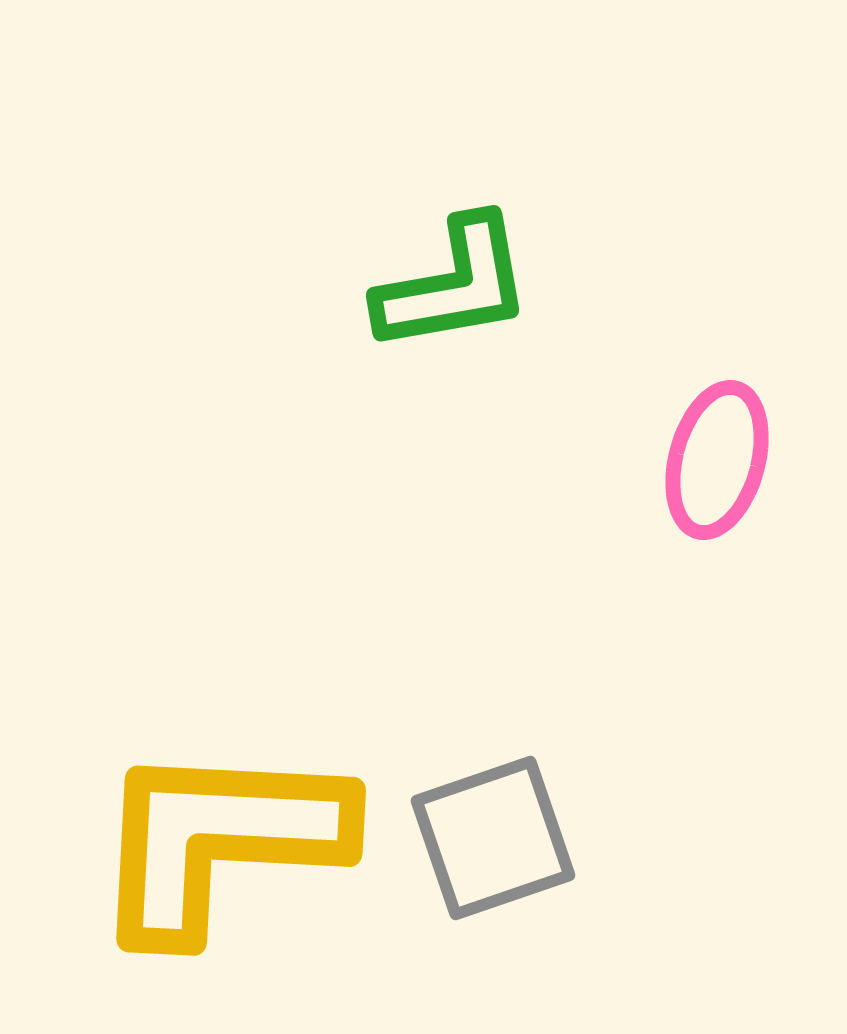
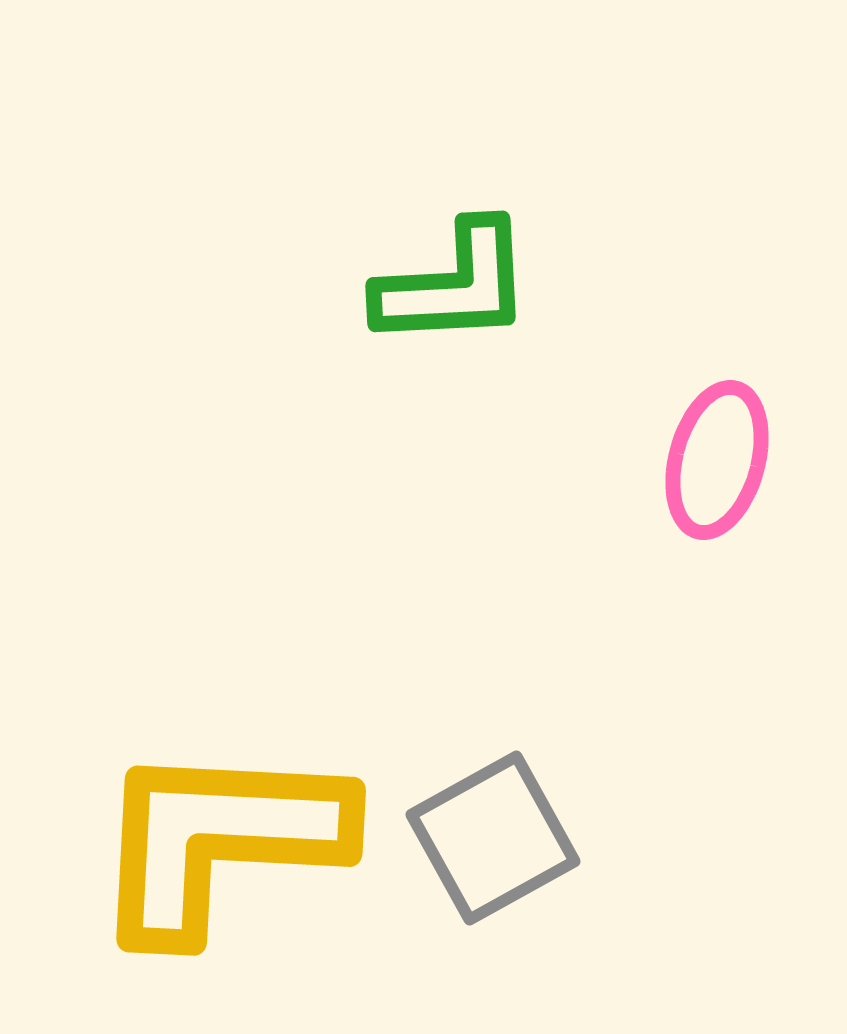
green L-shape: rotated 7 degrees clockwise
gray square: rotated 10 degrees counterclockwise
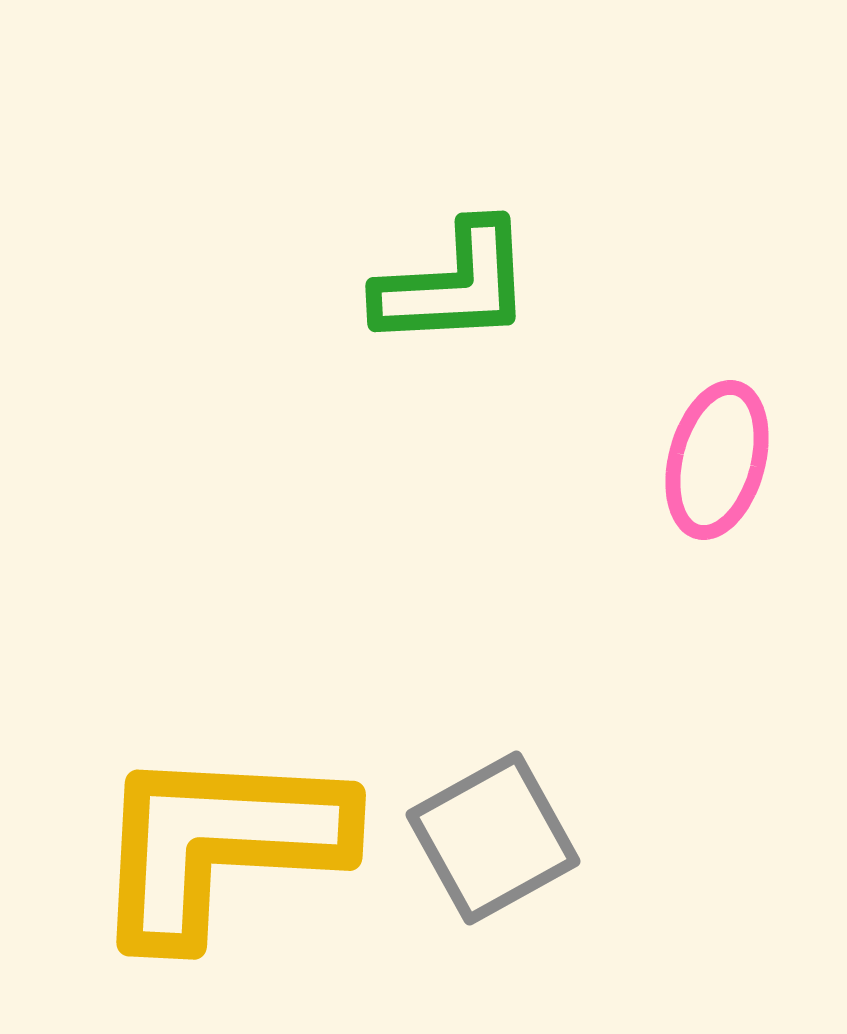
yellow L-shape: moved 4 px down
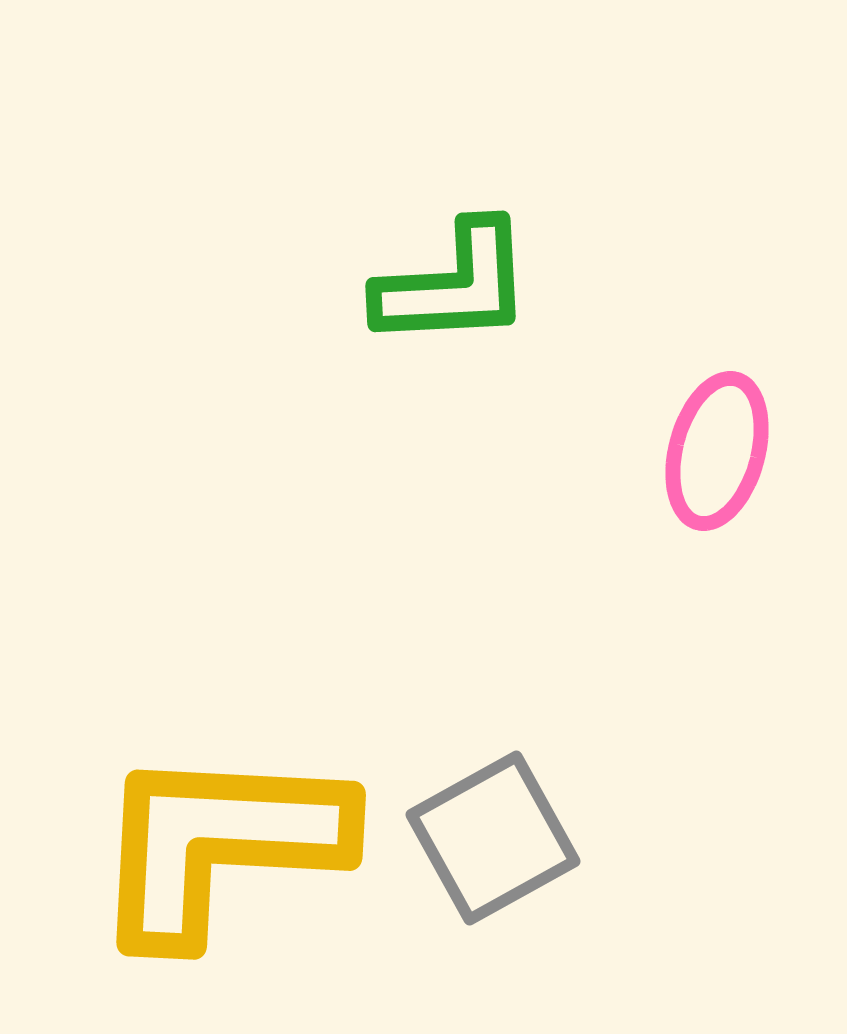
pink ellipse: moved 9 px up
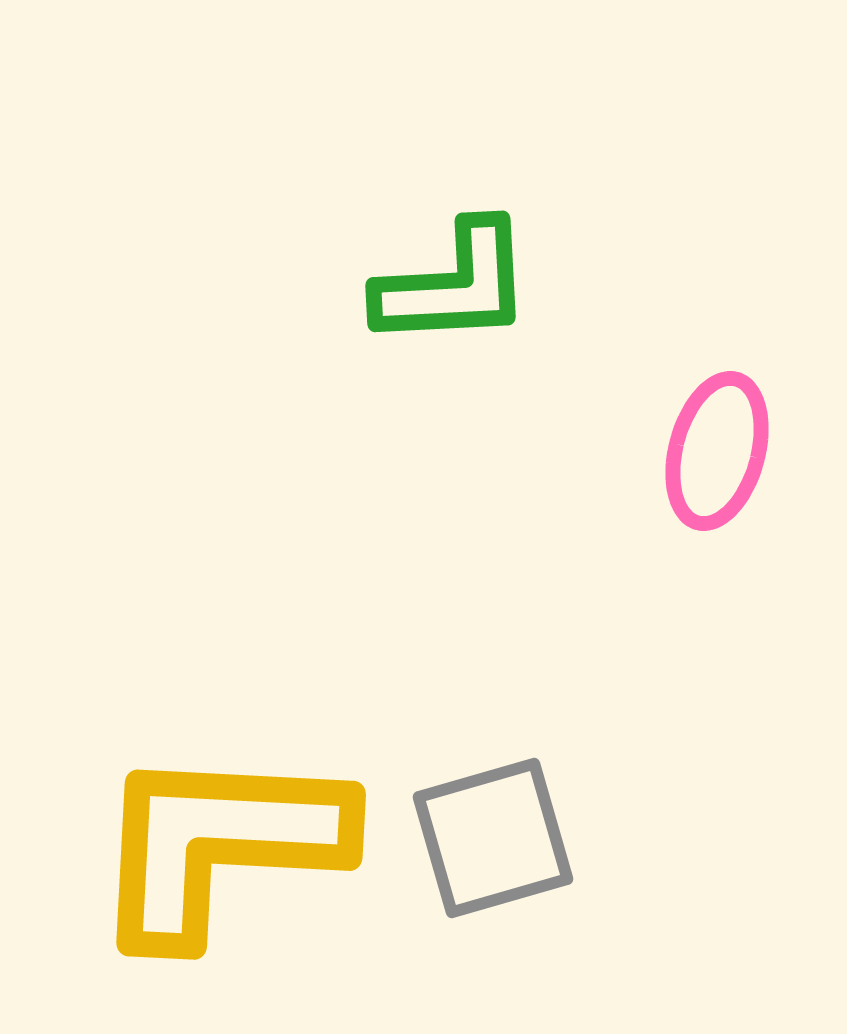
gray square: rotated 13 degrees clockwise
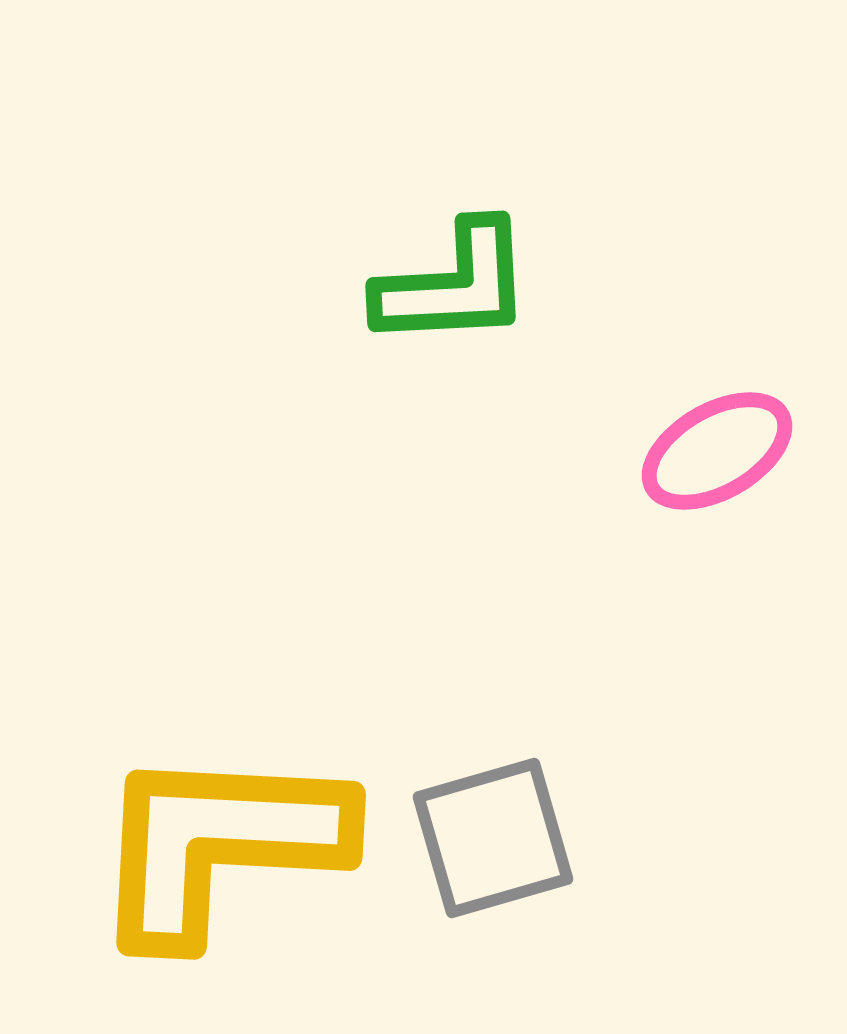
pink ellipse: rotated 45 degrees clockwise
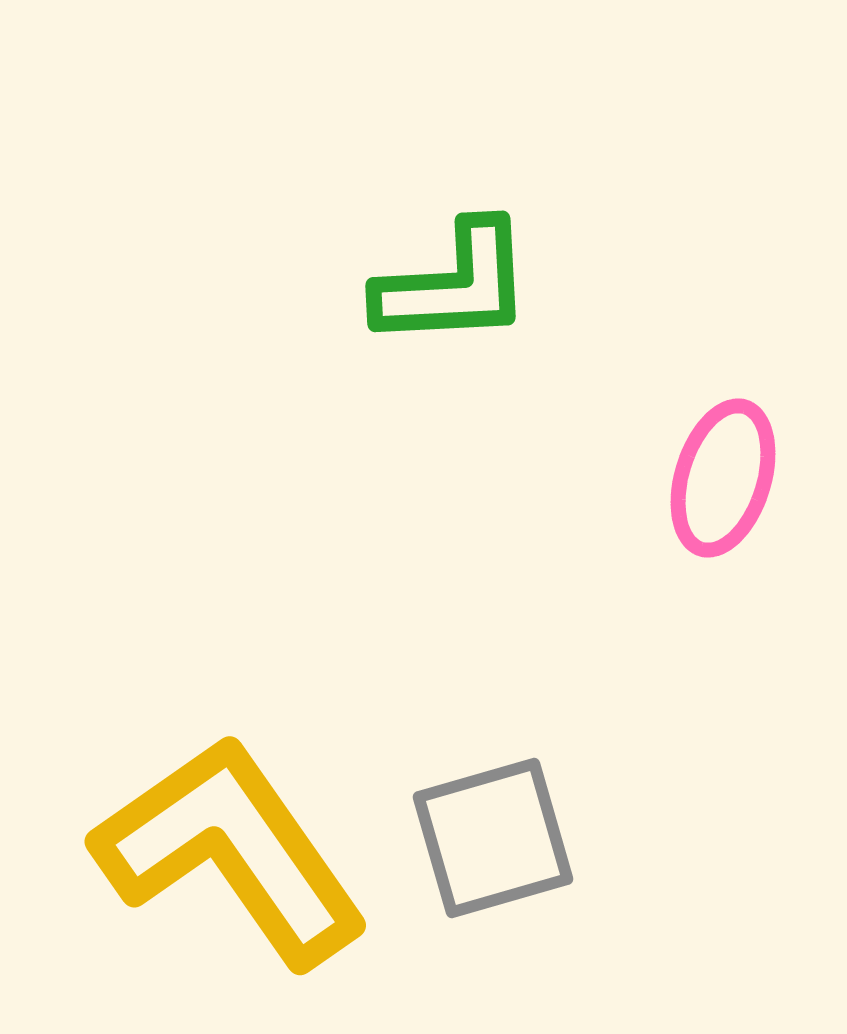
pink ellipse: moved 6 px right, 27 px down; rotated 43 degrees counterclockwise
yellow L-shape: moved 12 px right, 7 px down; rotated 52 degrees clockwise
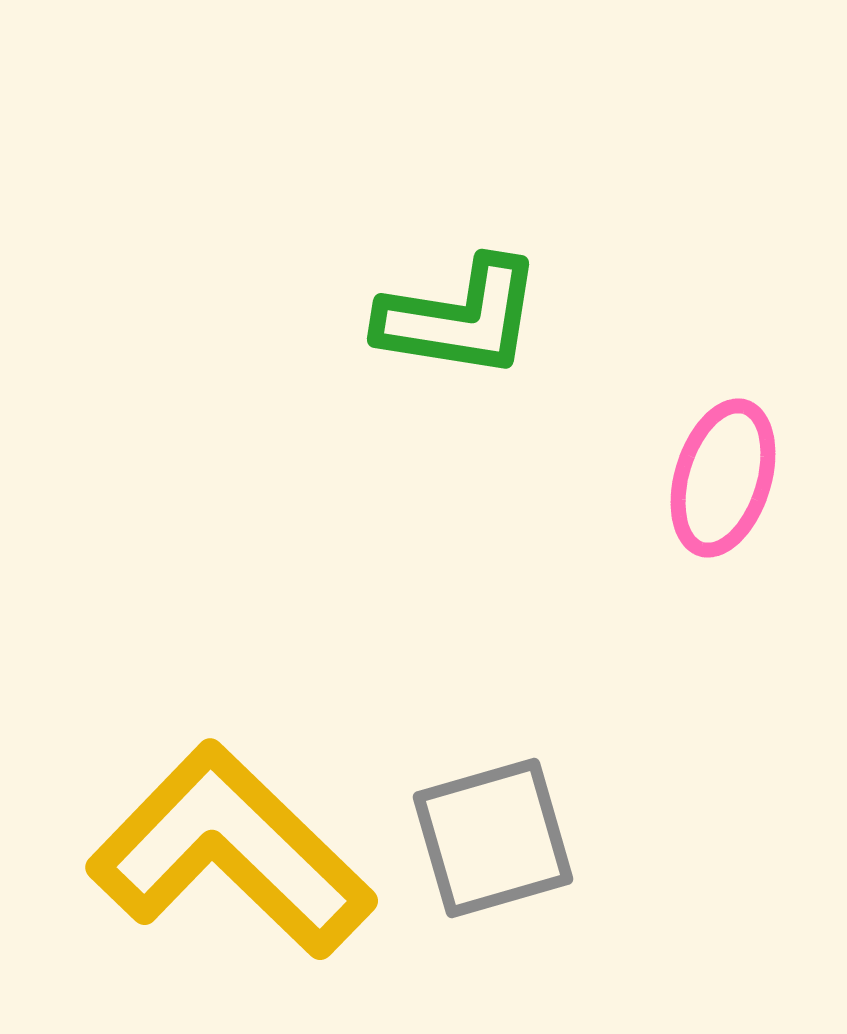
green L-shape: moved 6 px right, 33 px down; rotated 12 degrees clockwise
yellow L-shape: rotated 11 degrees counterclockwise
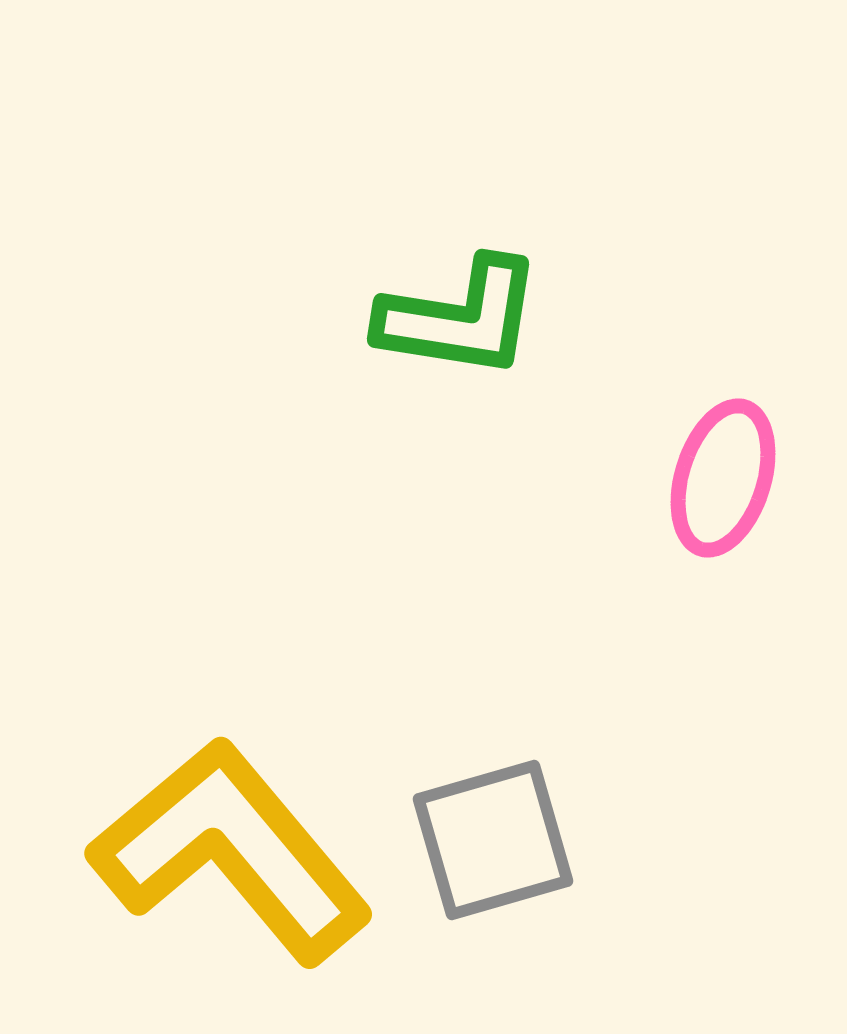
gray square: moved 2 px down
yellow L-shape: rotated 6 degrees clockwise
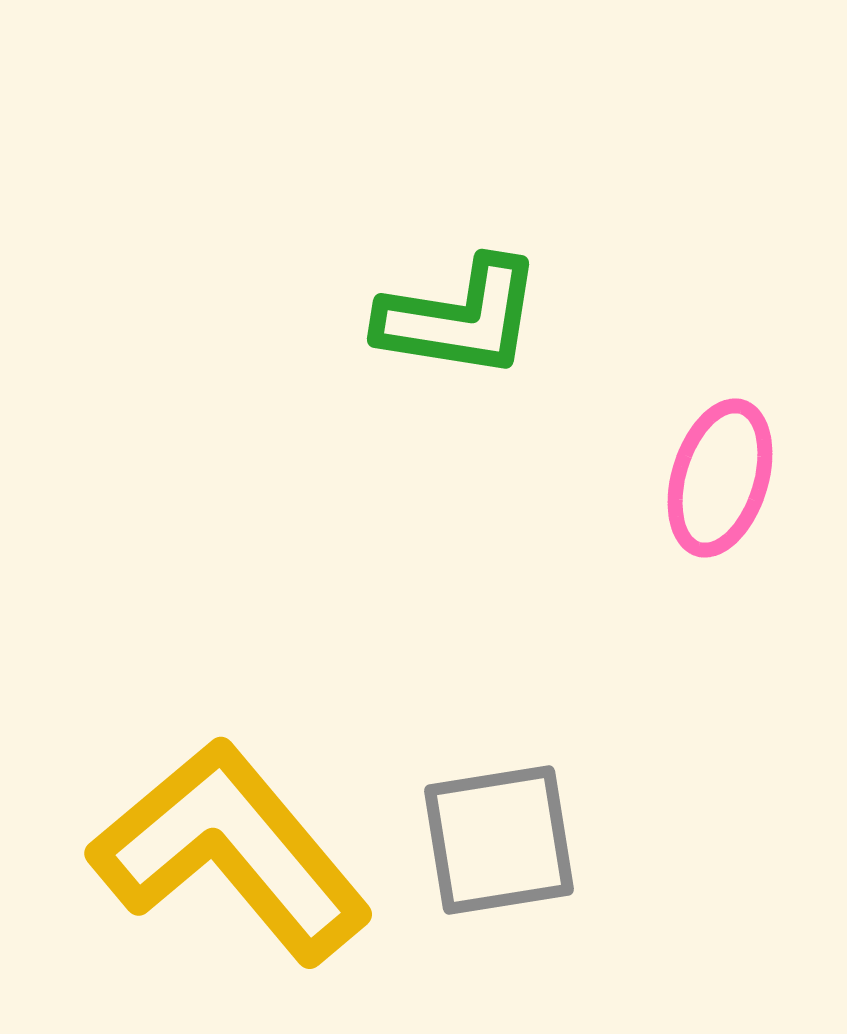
pink ellipse: moved 3 px left
gray square: moved 6 px right; rotated 7 degrees clockwise
